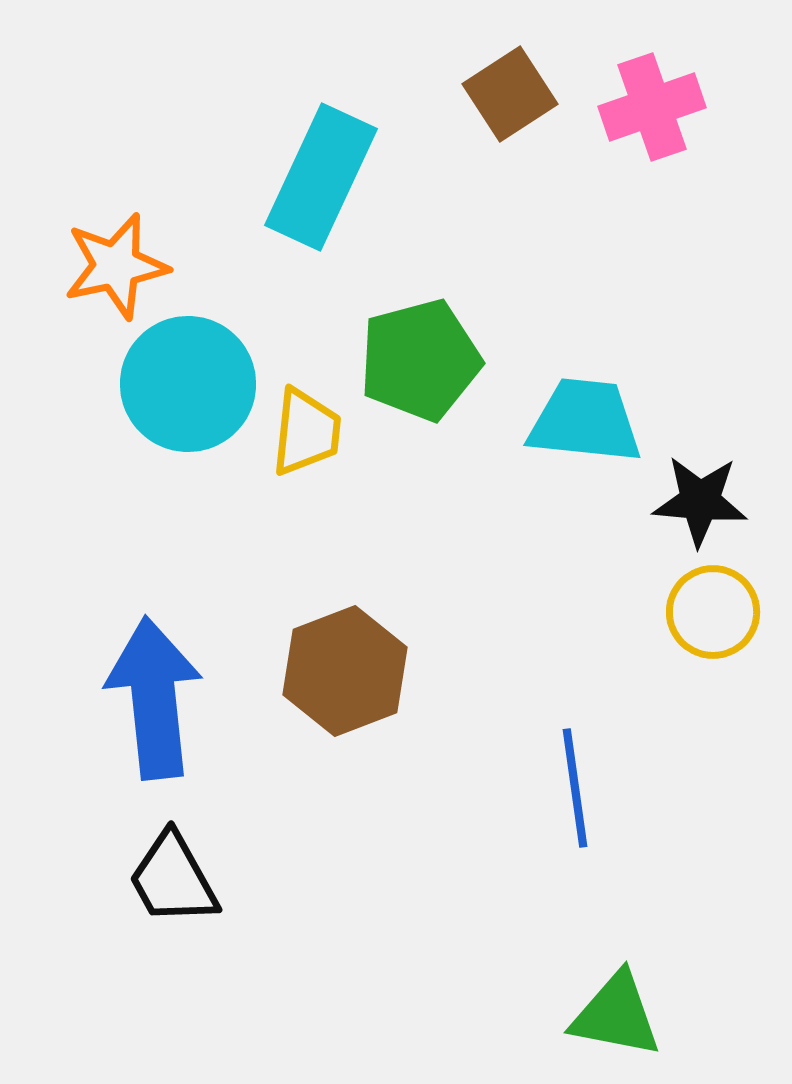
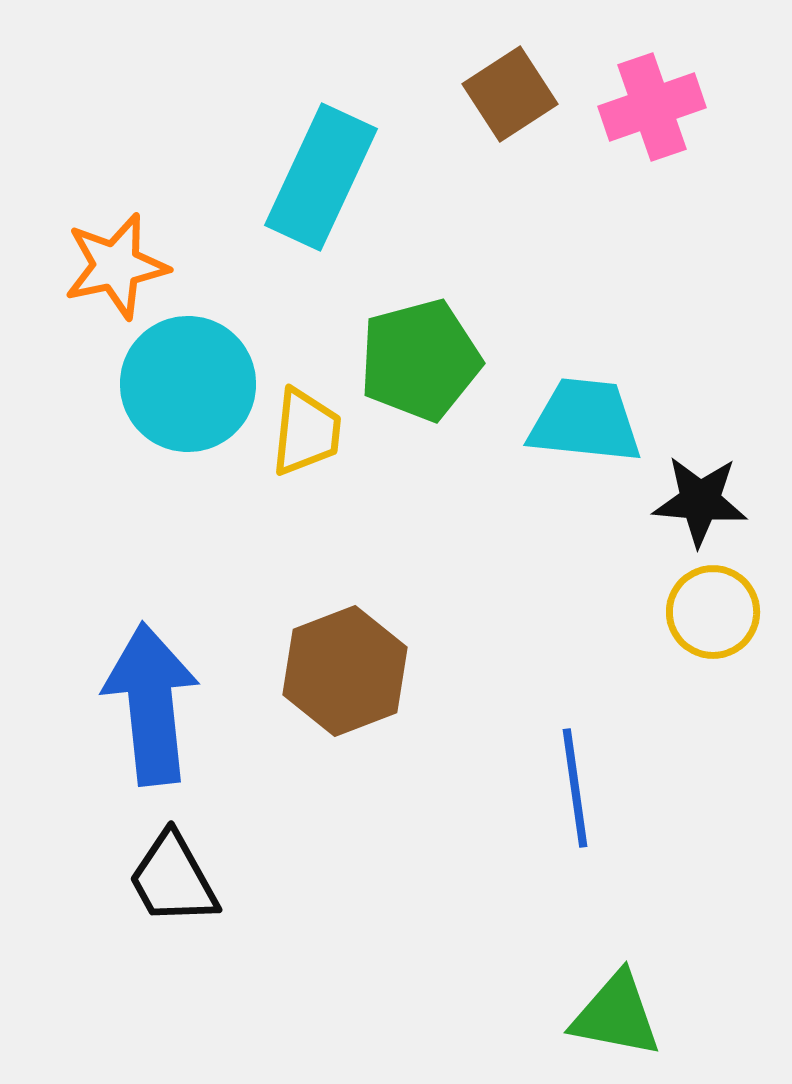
blue arrow: moved 3 px left, 6 px down
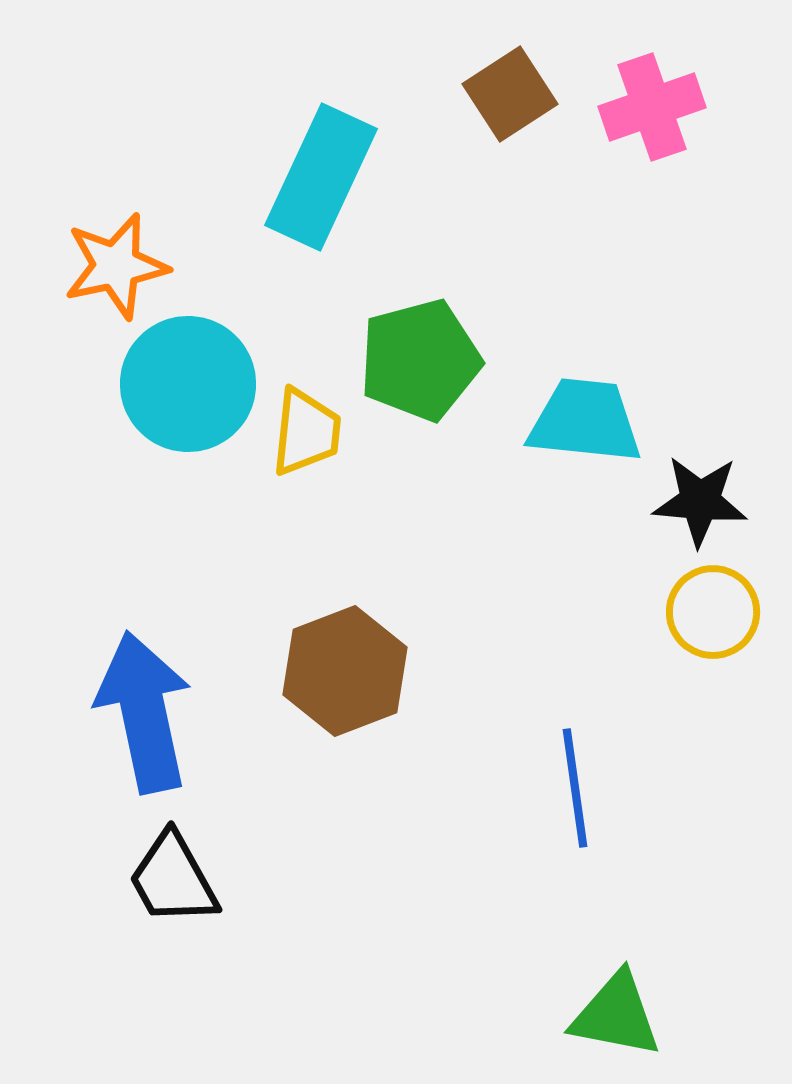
blue arrow: moved 7 px left, 8 px down; rotated 6 degrees counterclockwise
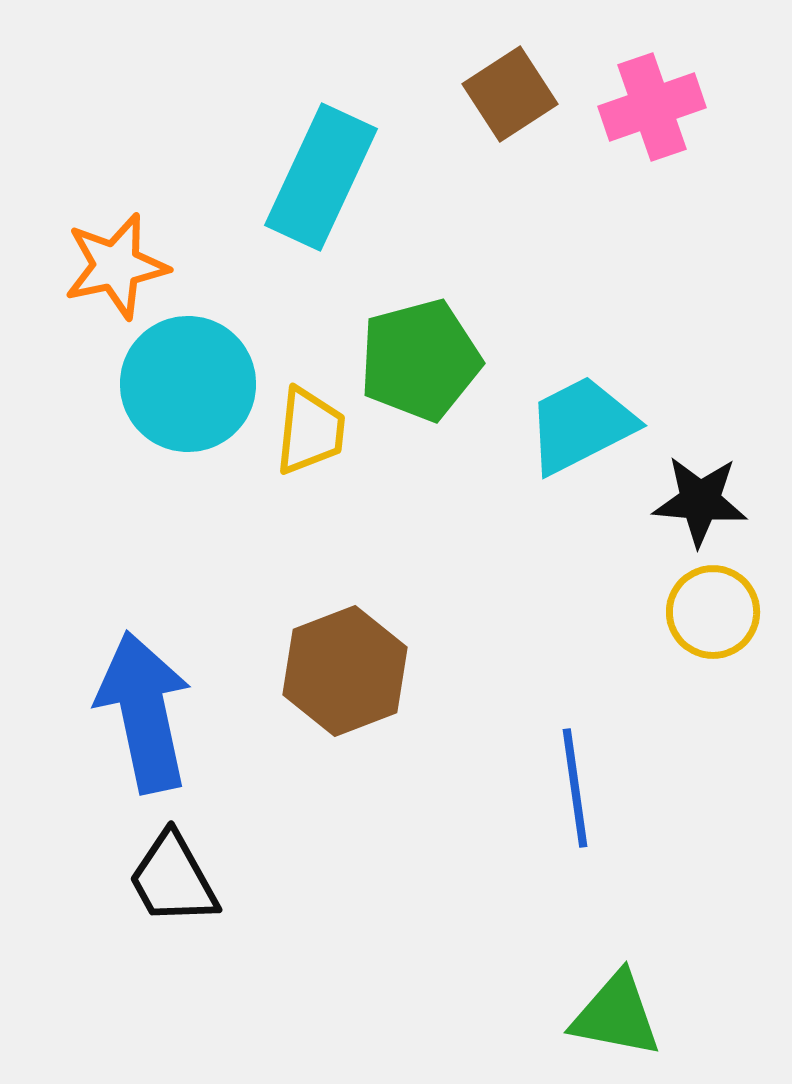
cyan trapezoid: moved 4 px left, 4 px down; rotated 33 degrees counterclockwise
yellow trapezoid: moved 4 px right, 1 px up
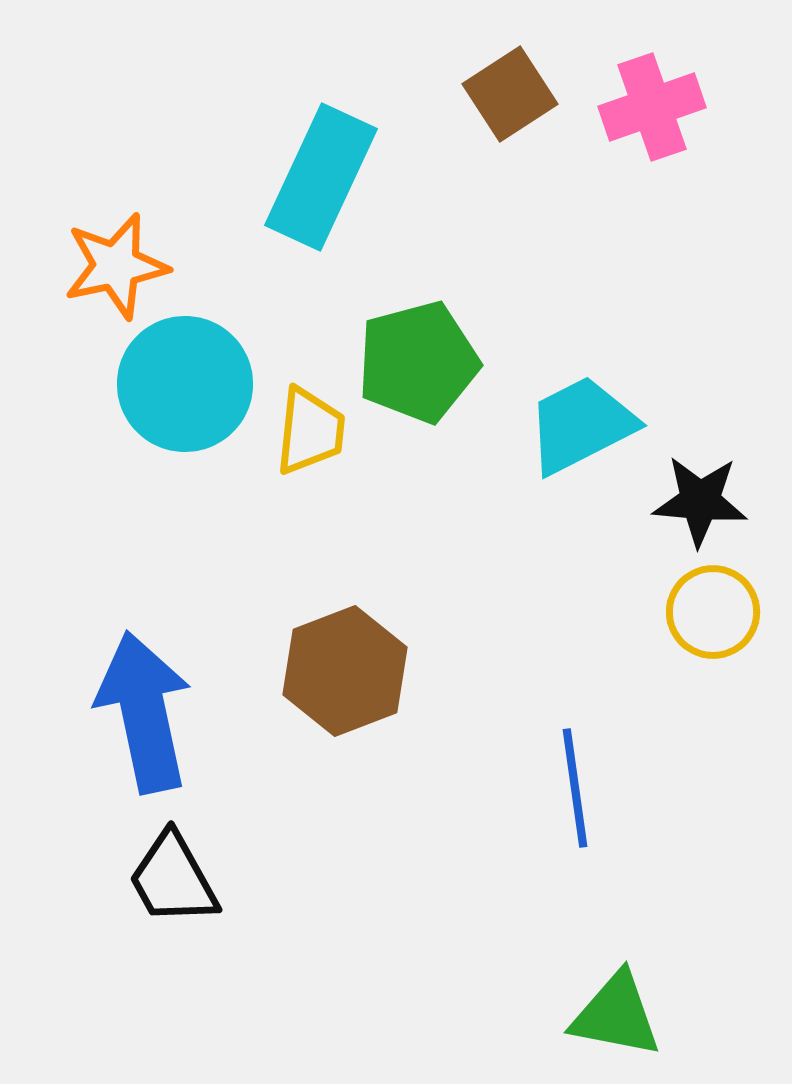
green pentagon: moved 2 px left, 2 px down
cyan circle: moved 3 px left
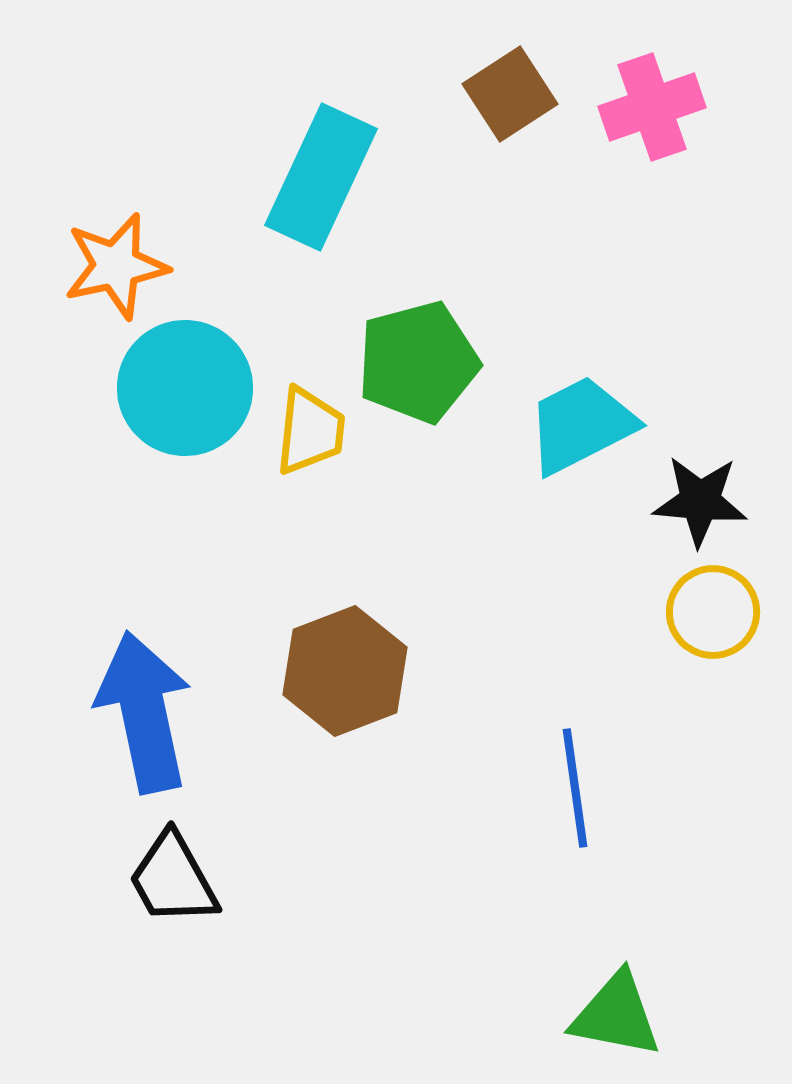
cyan circle: moved 4 px down
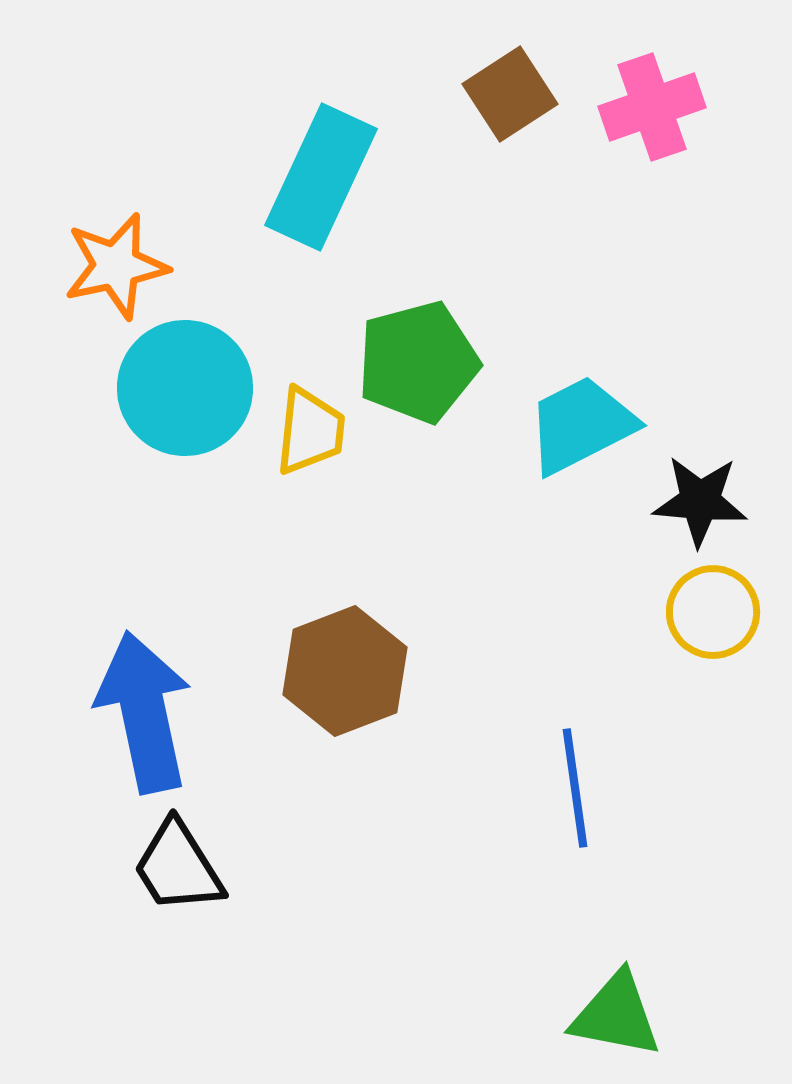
black trapezoid: moved 5 px right, 12 px up; rotated 3 degrees counterclockwise
